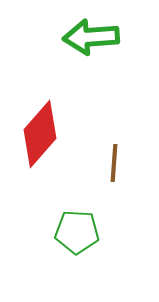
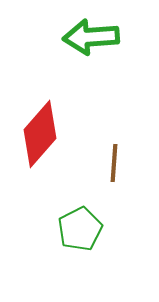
green pentagon: moved 3 px right, 3 px up; rotated 30 degrees counterclockwise
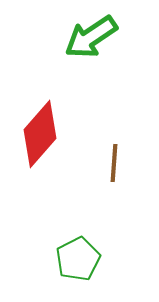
green arrow: rotated 30 degrees counterclockwise
green pentagon: moved 2 px left, 30 px down
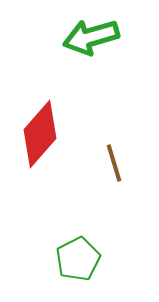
green arrow: rotated 18 degrees clockwise
brown line: rotated 21 degrees counterclockwise
